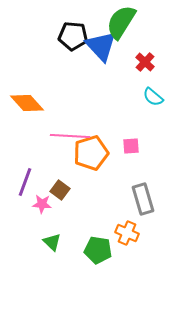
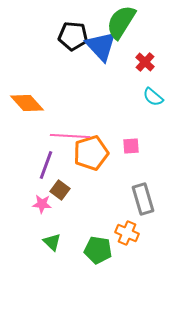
purple line: moved 21 px right, 17 px up
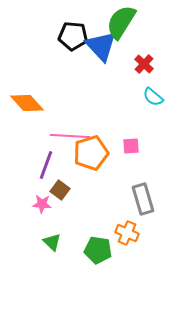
red cross: moved 1 px left, 2 px down
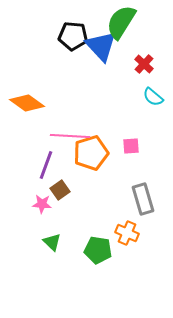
orange diamond: rotated 12 degrees counterclockwise
brown square: rotated 18 degrees clockwise
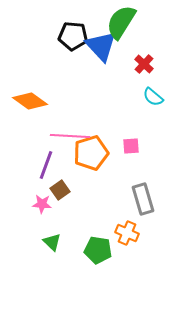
orange diamond: moved 3 px right, 2 px up
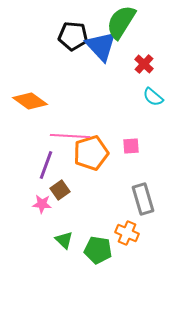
green triangle: moved 12 px right, 2 px up
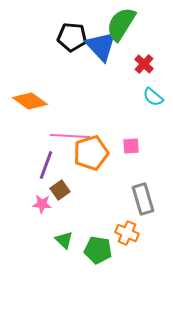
green semicircle: moved 2 px down
black pentagon: moved 1 px left, 1 px down
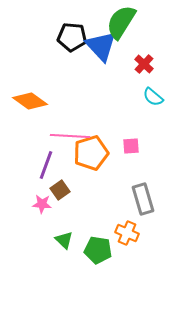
green semicircle: moved 2 px up
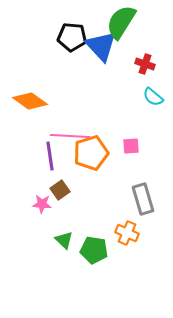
red cross: moved 1 px right; rotated 24 degrees counterclockwise
purple line: moved 4 px right, 9 px up; rotated 28 degrees counterclockwise
green pentagon: moved 4 px left
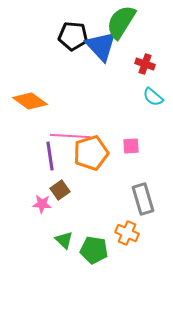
black pentagon: moved 1 px right, 1 px up
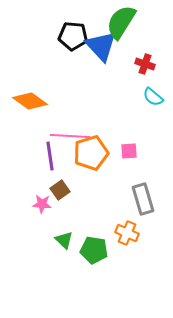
pink square: moved 2 px left, 5 px down
